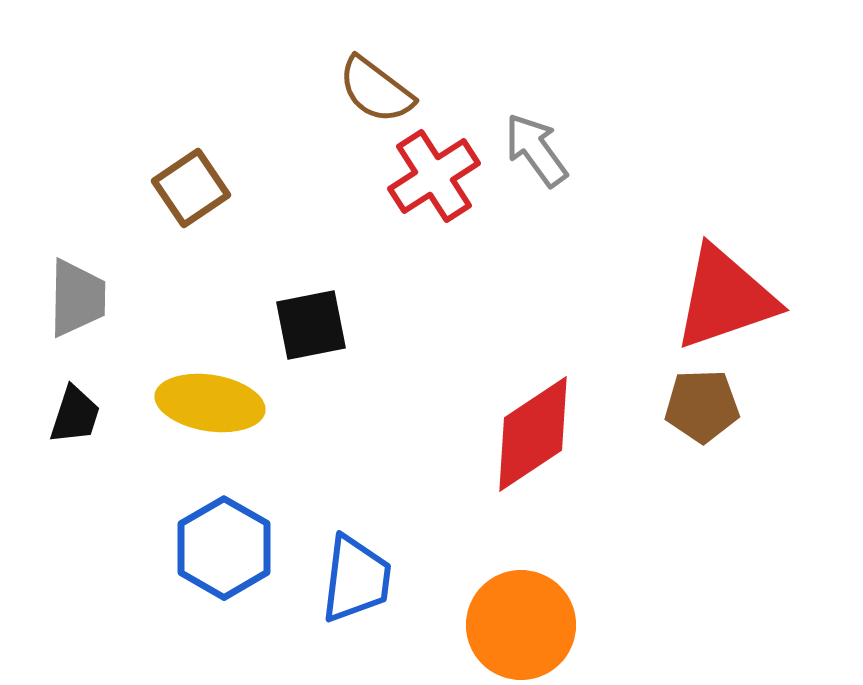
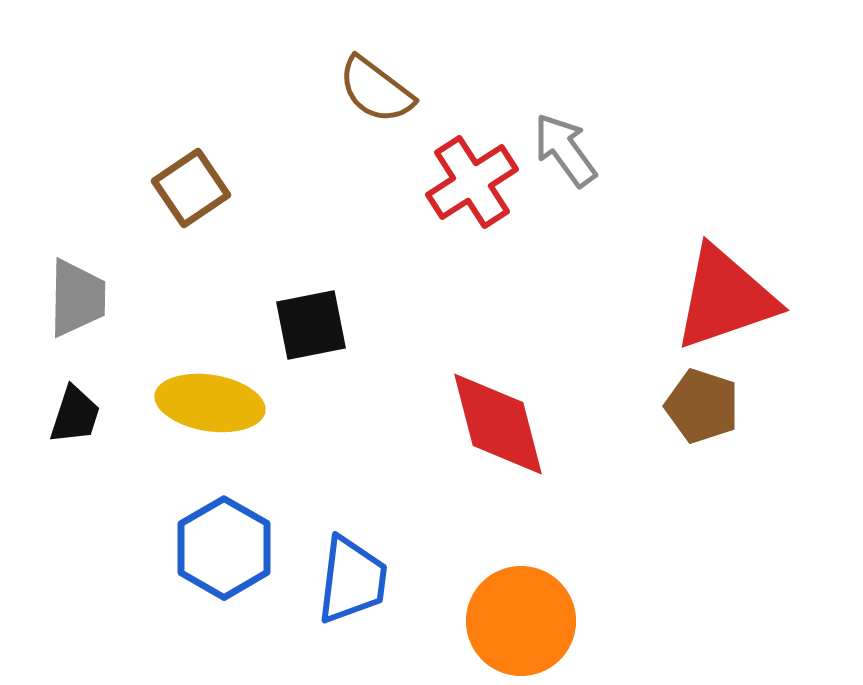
gray arrow: moved 29 px right
red cross: moved 38 px right, 6 px down
brown pentagon: rotated 20 degrees clockwise
red diamond: moved 35 px left, 10 px up; rotated 71 degrees counterclockwise
blue trapezoid: moved 4 px left, 1 px down
orange circle: moved 4 px up
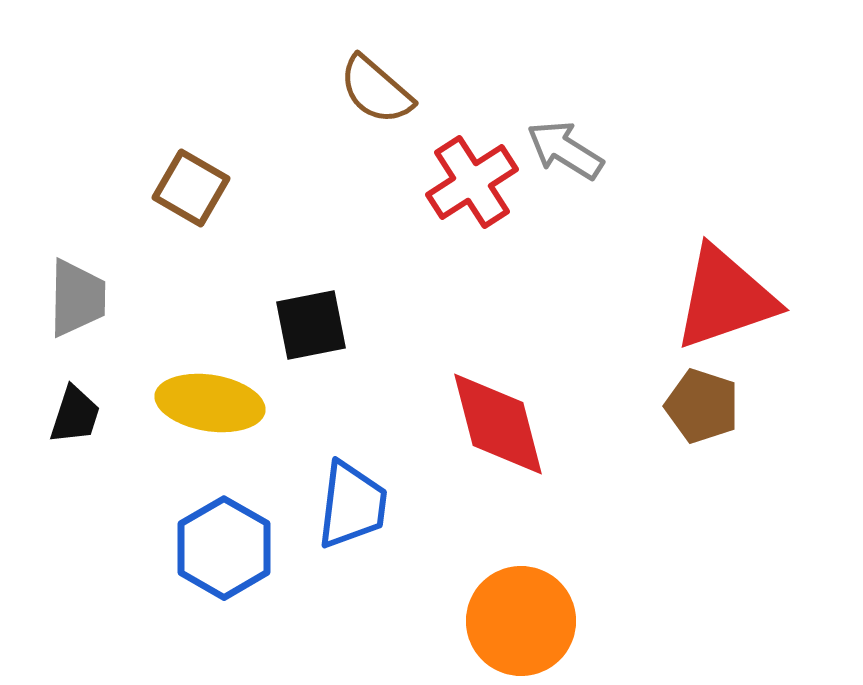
brown semicircle: rotated 4 degrees clockwise
gray arrow: rotated 22 degrees counterclockwise
brown square: rotated 26 degrees counterclockwise
blue trapezoid: moved 75 px up
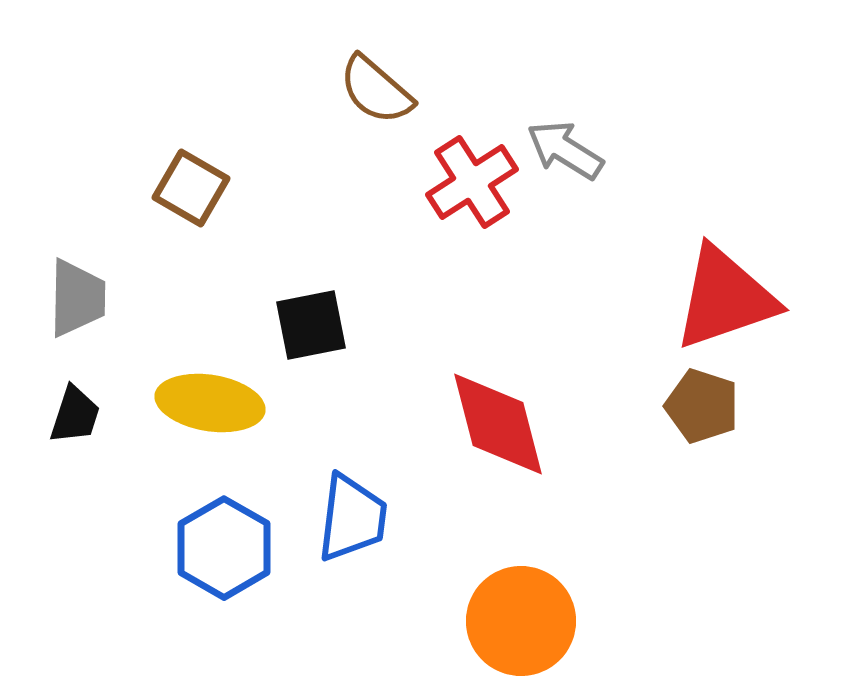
blue trapezoid: moved 13 px down
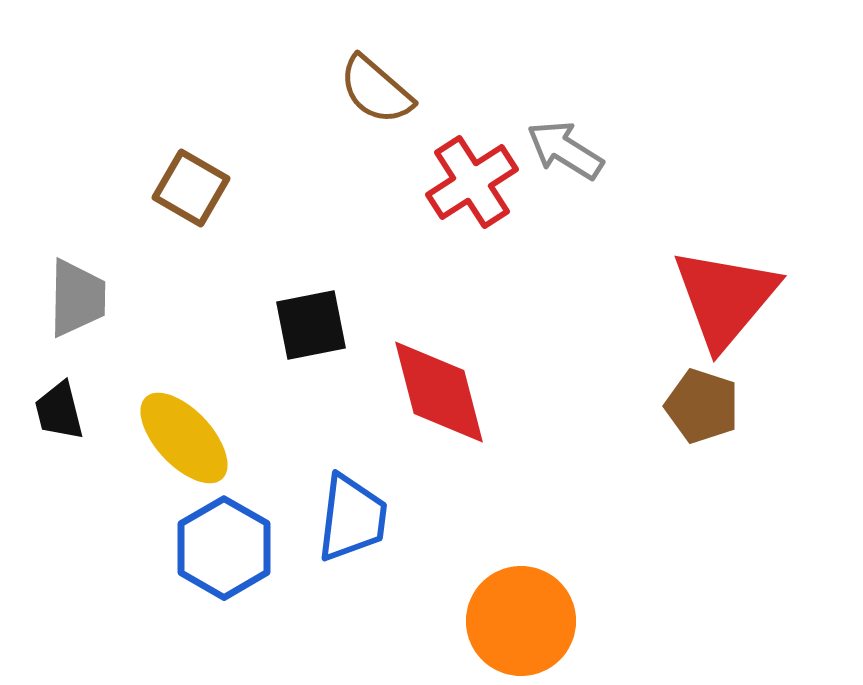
red triangle: rotated 31 degrees counterclockwise
yellow ellipse: moved 26 px left, 35 px down; rotated 38 degrees clockwise
black trapezoid: moved 16 px left, 4 px up; rotated 148 degrees clockwise
red diamond: moved 59 px left, 32 px up
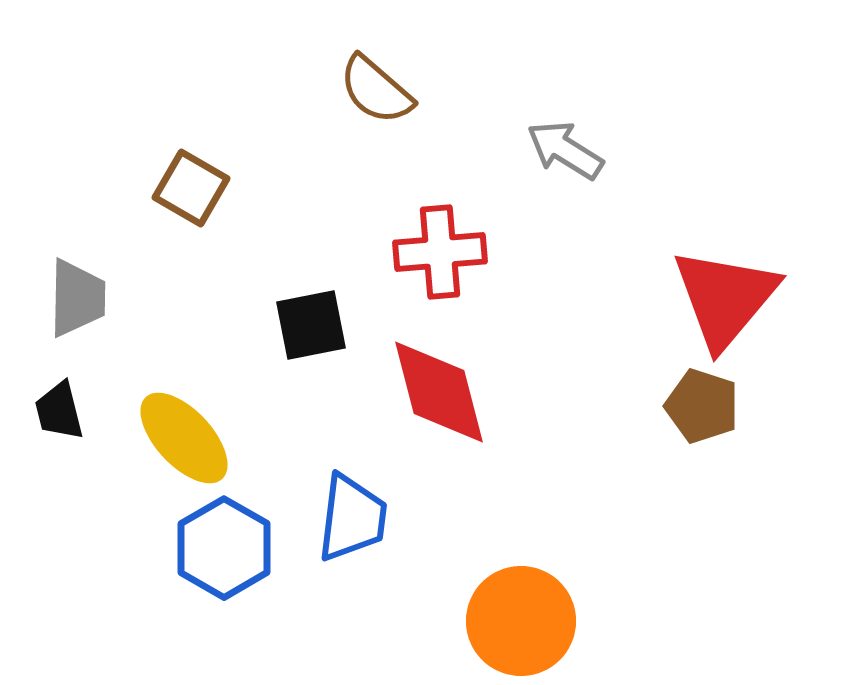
red cross: moved 32 px left, 70 px down; rotated 28 degrees clockwise
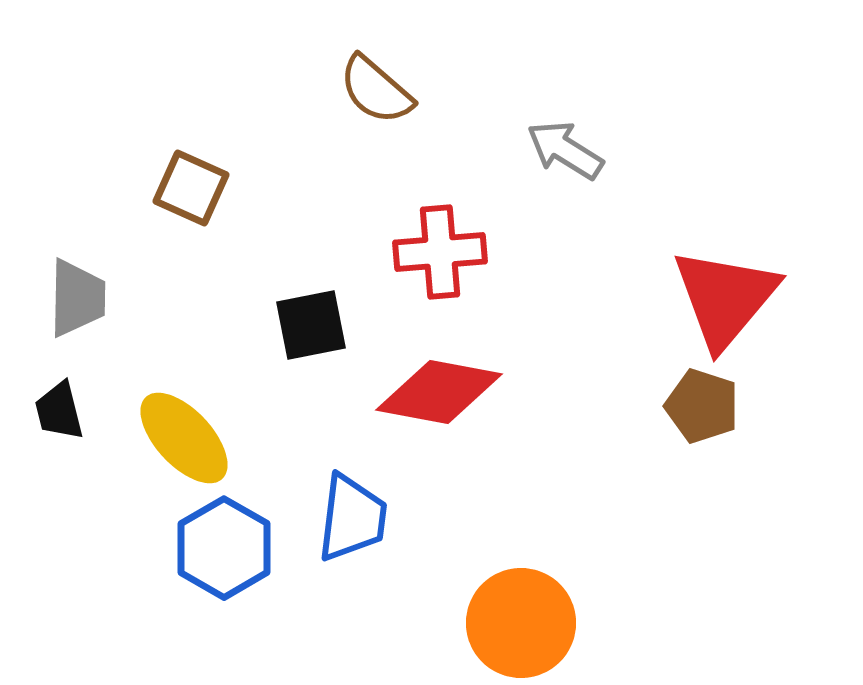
brown square: rotated 6 degrees counterclockwise
red diamond: rotated 65 degrees counterclockwise
orange circle: moved 2 px down
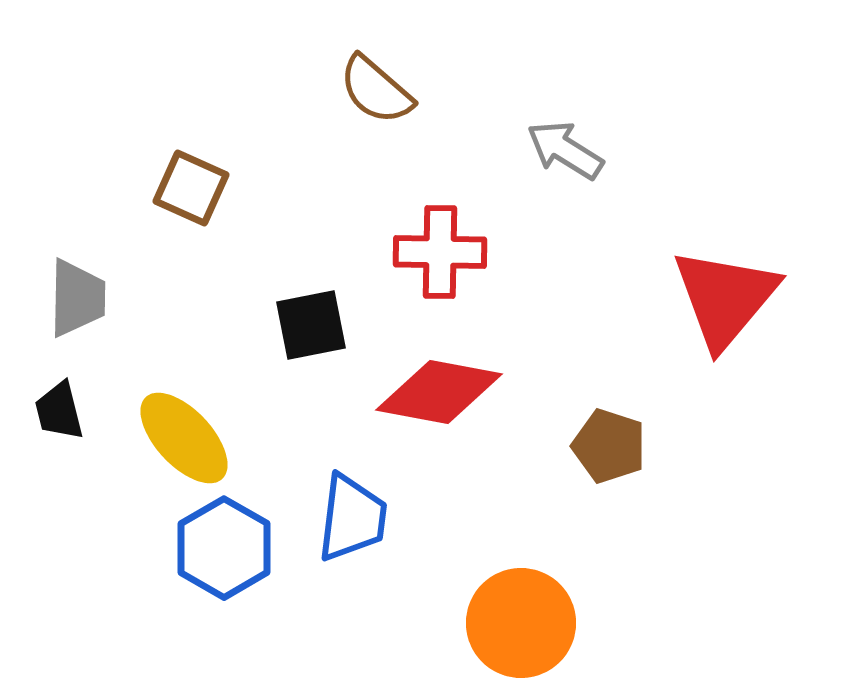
red cross: rotated 6 degrees clockwise
brown pentagon: moved 93 px left, 40 px down
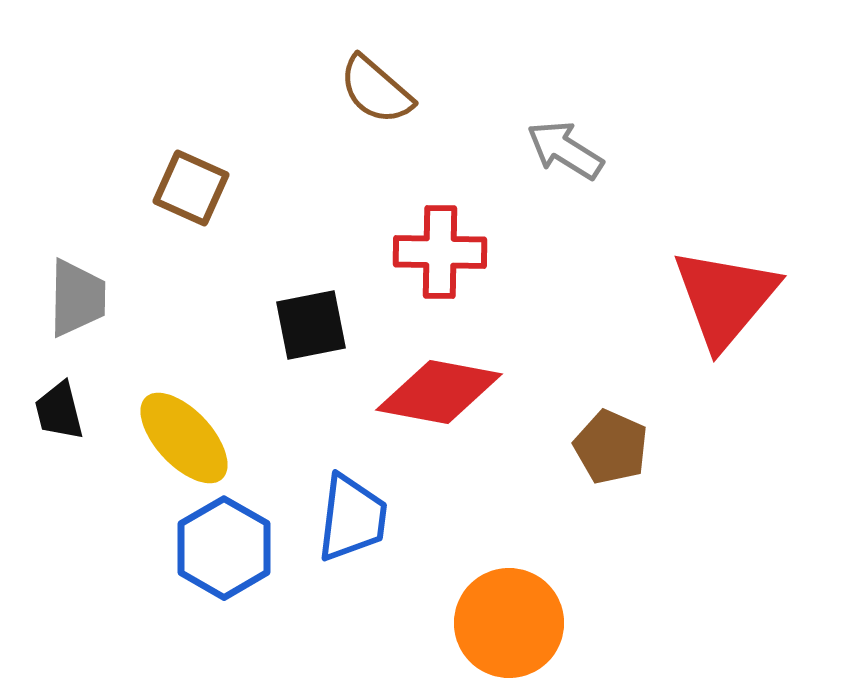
brown pentagon: moved 2 px right, 1 px down; rotated 6 degrees clockwise
orange circle: moved 12 px left
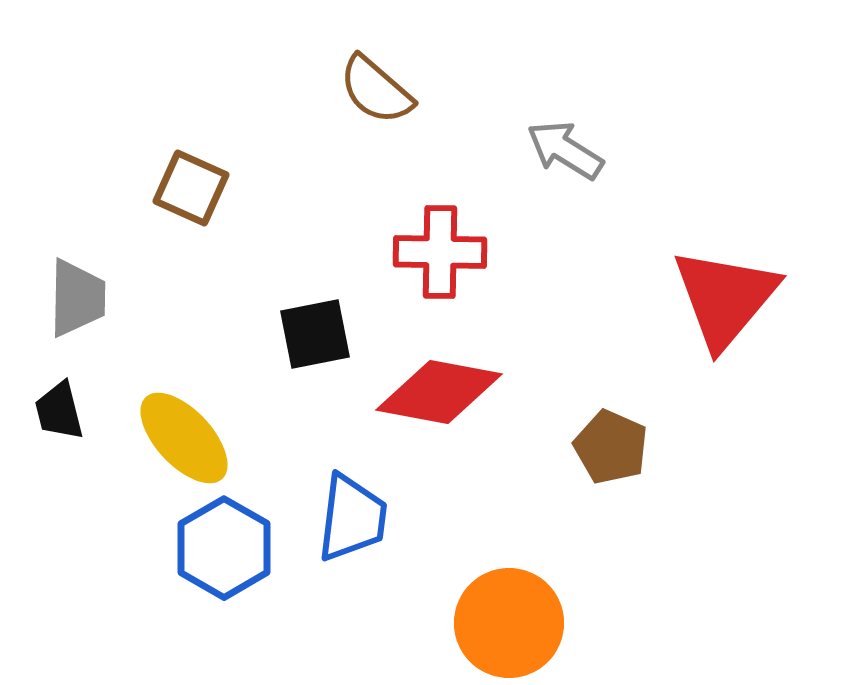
black square: moved 4 px right, 9 px down
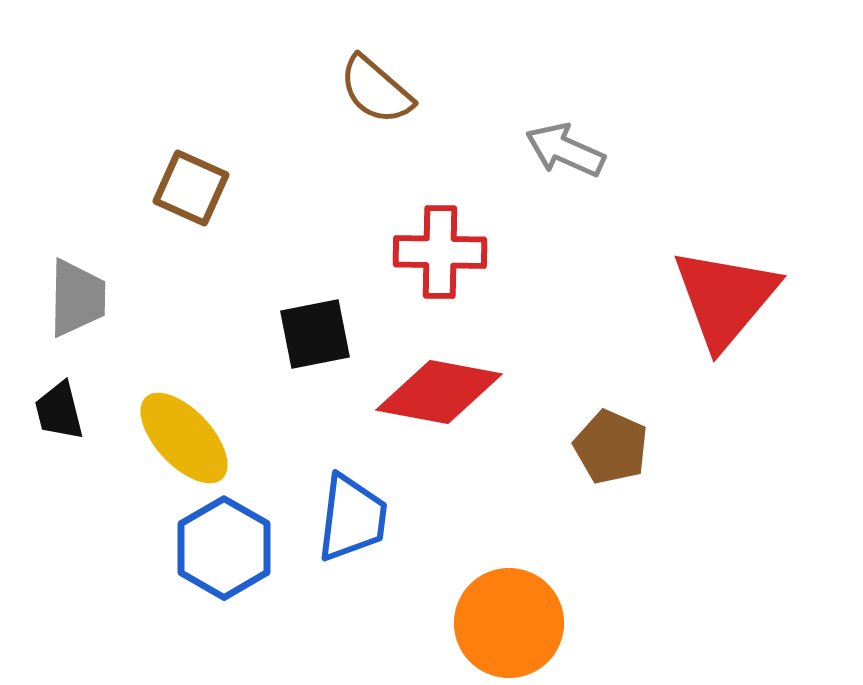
gray arrow: rotated 8 degrees counterclockwise
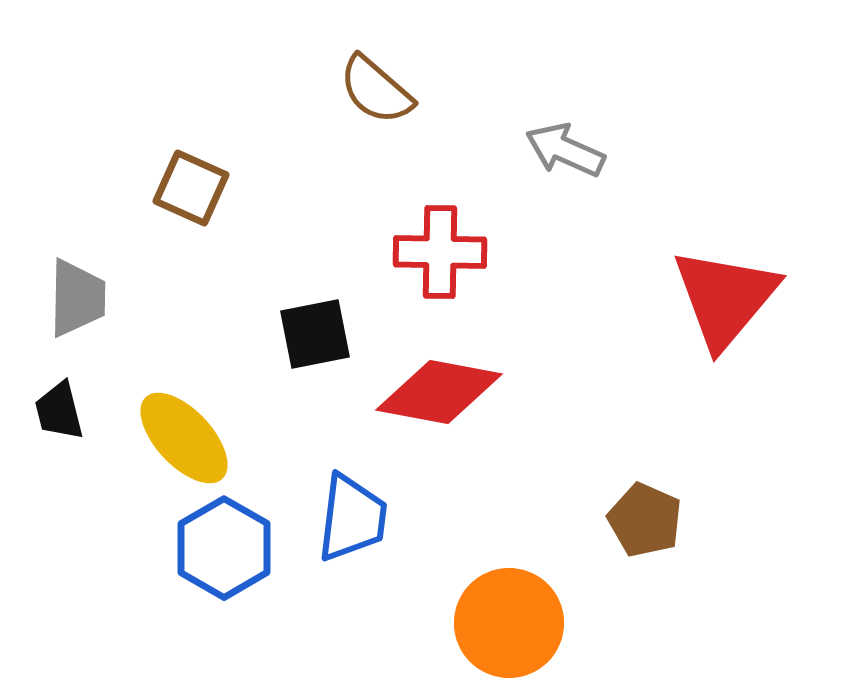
brown pentagon: moved 34 px right, 73 px down
